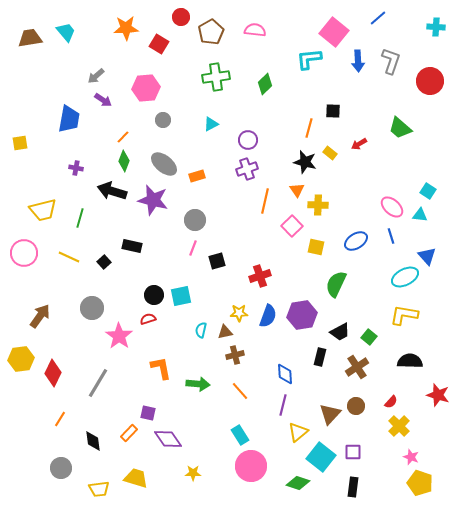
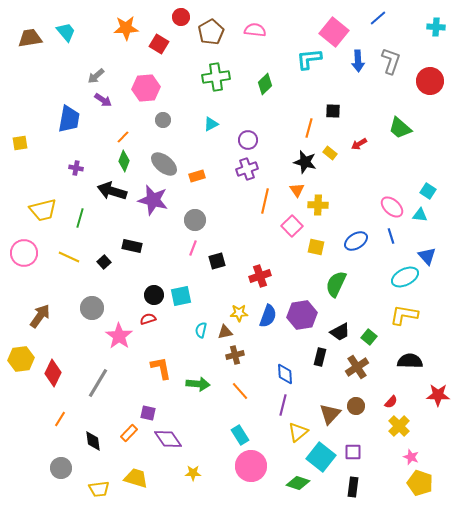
red star at (438, 395): rotated 15 degrees counterclockwise
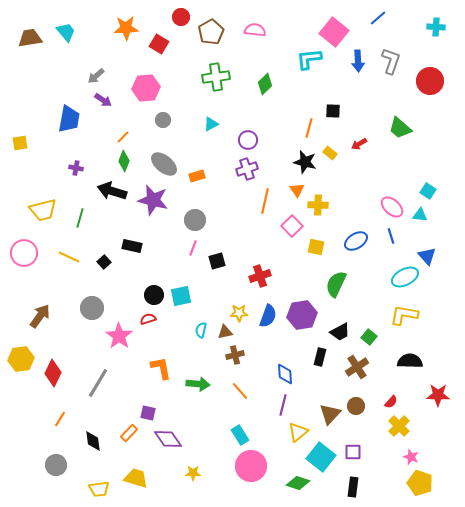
gray circle at (61, 468): moved 5 px left, 3 px up
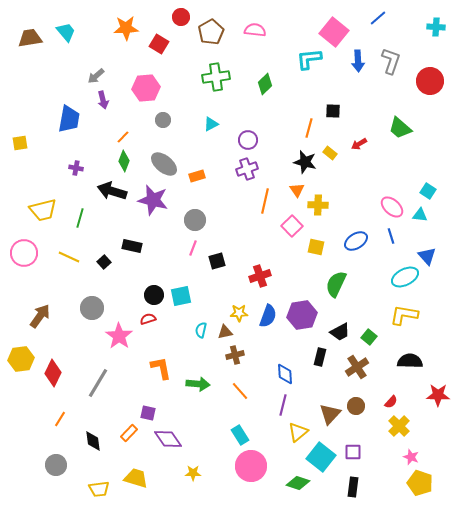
purple arrow at (103, 100): rotated 42 degrees clockwise
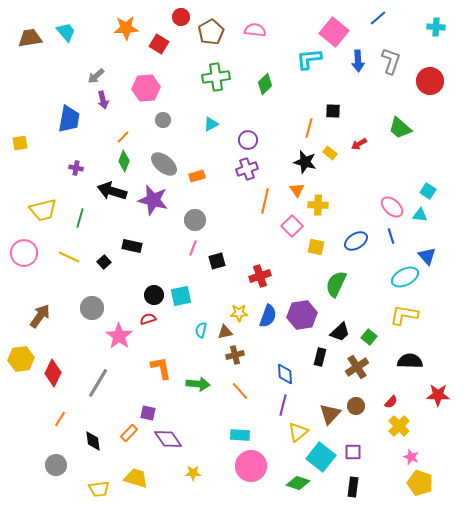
black trapezoid at (340, 332): rotated 15 degrees counterclockwise
cyan rectangle at (240, 435): rotated 54 degrees counterclockwise
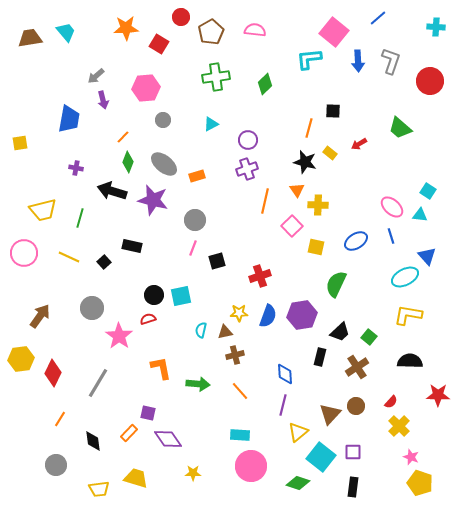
green diamond at (124, 161): moved 4 px right, 1 px down
yellow L-shape at (404, 315): moved 4 px right
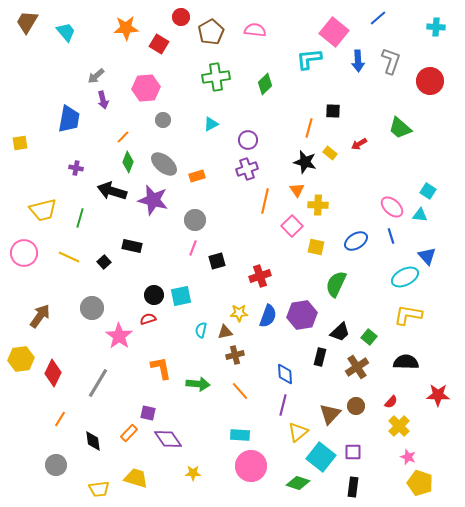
brown trapezoid at (30, 38): moved 3 px left, 16 px up; rotated 50 degrees counterclockwise
black semicircle at (410, 361): moved 4 px left, 1 px down
pink star at (411, 457): moved 3 px left
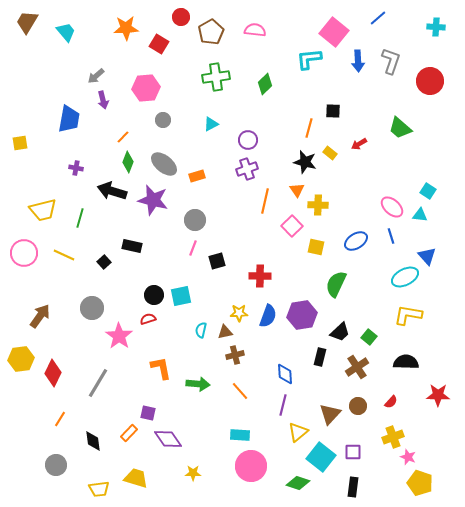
yellow line at (69, 257): moved 5 px left, 2 px up
red cross at (260, 276): rotated 20 degrees clockwise
brown circle at (356, 406): moved 2 px right
yellow cross at (399, 426): moved 6 px left, 11 px down; rotated 25 degrees clockwise
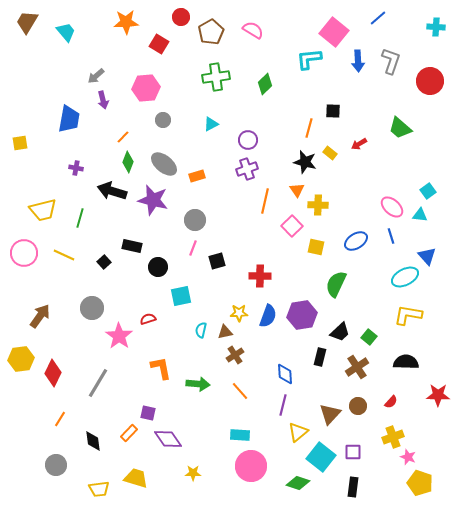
orange star at (126, 28): moved 6 px up
pink semicircle at (255, 30): moved 2 px left; rotated 25 degrees clockwise
cyan square at (428, 191): rotated 21 degrees clockwise
black circle at (154, 295): moved 4 px right, 28 px up
brown cross at (235, 355): rotated 18 degrees counterclockwise
